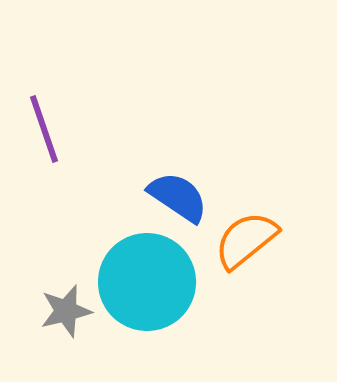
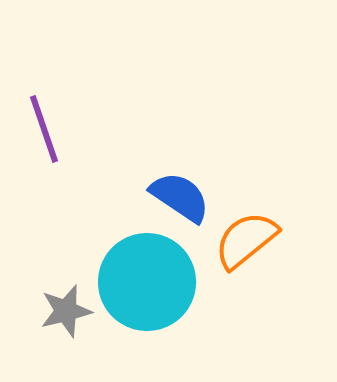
blue semicircle: moved 2 px right
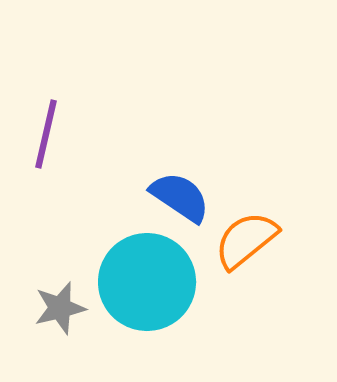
purple line: moved 2 px right, 5 px down; rotated 32 degrees clockwise
gray star: moved 6 px left, 3 px up
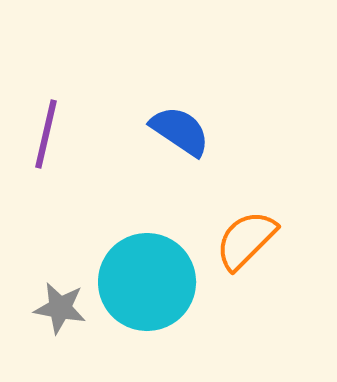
blue semicircle: moved 66 px up
orange semicircle: rotated 6 degrees counterclockwise
gray star: rotated 24 degrees clockwise
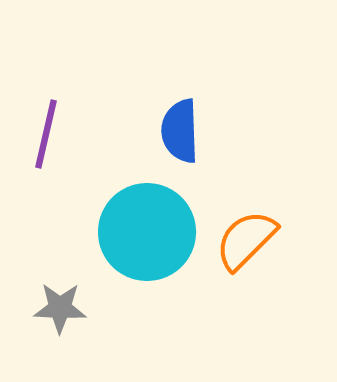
blue semicircle: rotated 126 degrees counterclockwise
cyan circle: moved 50 px up
gray star: rotated 8 degrees counterclockwise
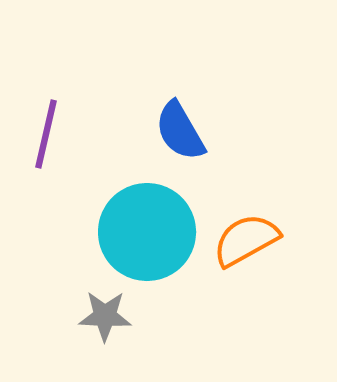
blue semicircle: rotated 28 degrees counterclockwise
orange semicircle: rotated 16 degrees clockwise
gray star: moved 45 px right, 8 px down
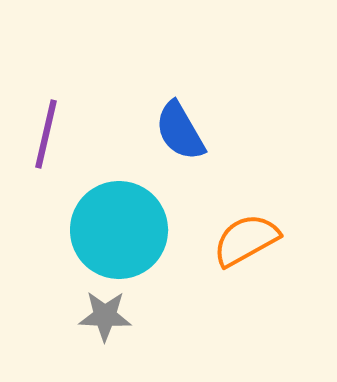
cyan circle: moved 28 px left, 2 px up
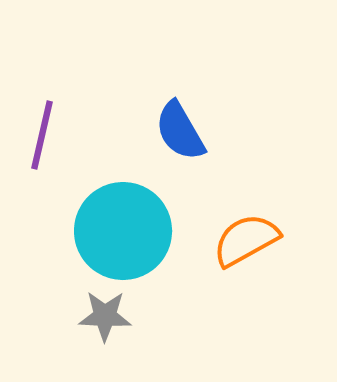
purple line: moved 4 px left, 1 px down
cyan circle: moved 4 px right, 1 px down
